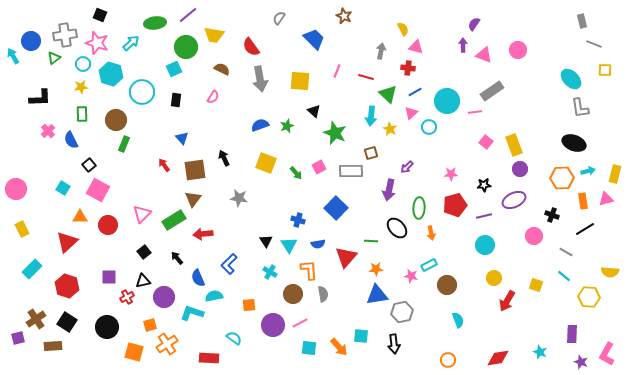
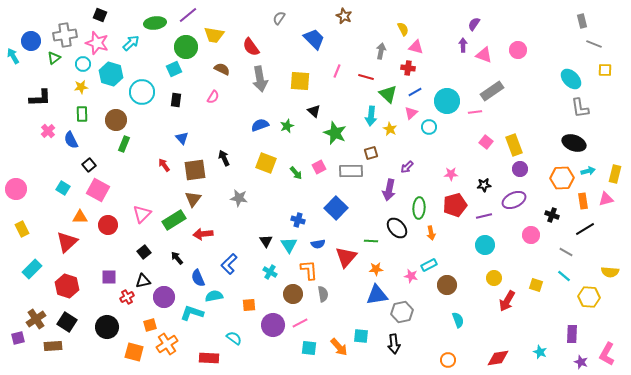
pink circle at (534, 236): moved 3 px left, 1 px up
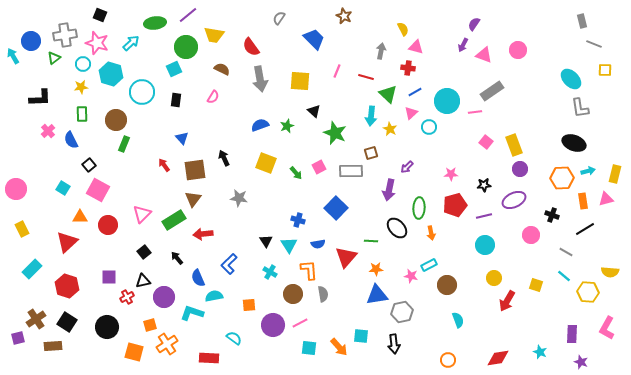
purple arrow at (463, 45): rotated 152 degrees counterclockwise
yellow hexagon at (589, 297): moved 1 px left, 5 px up
pink L-shape at (607, 354): moved 26 px up
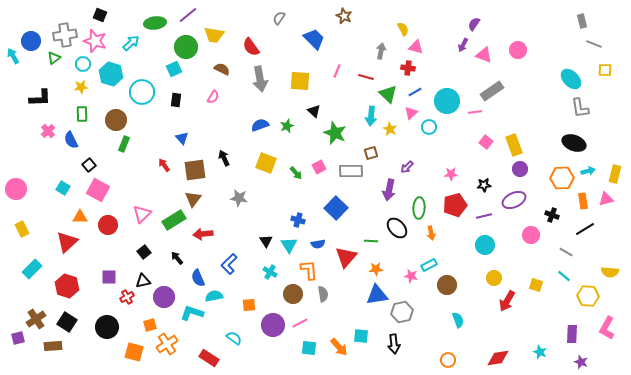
pink star at (97, 43): moved 2 px left, 2 px up
yellow hexagon at (588, 292): moved 4 px down
red rectangle at (209, 358): rotated 30 degrees clockwise
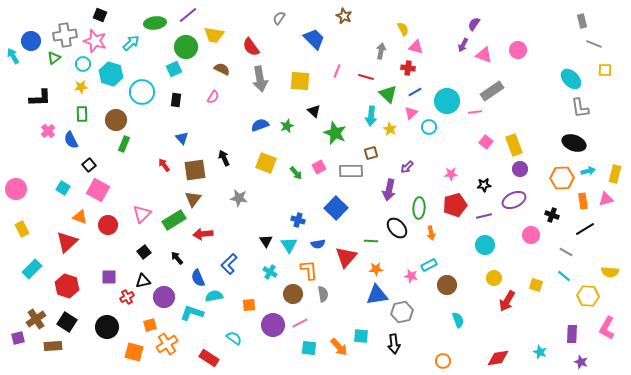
orange triangle at (80, 217): rotated 21 degrees clockwise
orange circle at (448, 360): moved 5 px left, 1 px down
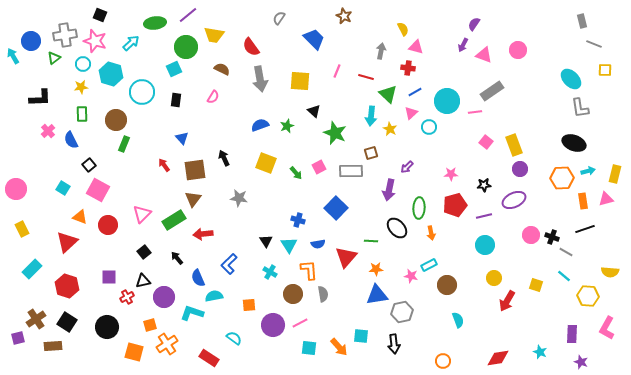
black cross at (552, 215): moved 22 px down
black line at (585, 229): rotated 12 degrees clockwise
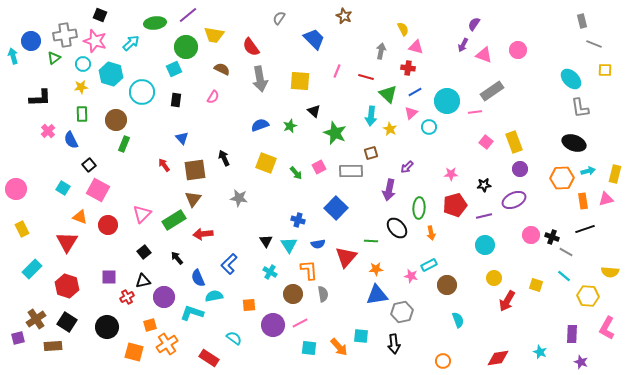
cyan arrow at (13, 56): rotated 14 degrees clockwise
green star at (287, 126): moved 3 px right
yellow rectangle at (514, 145): moved 3 px up
red triangle at (67, 242): rotated 15 degrees counterclockwise
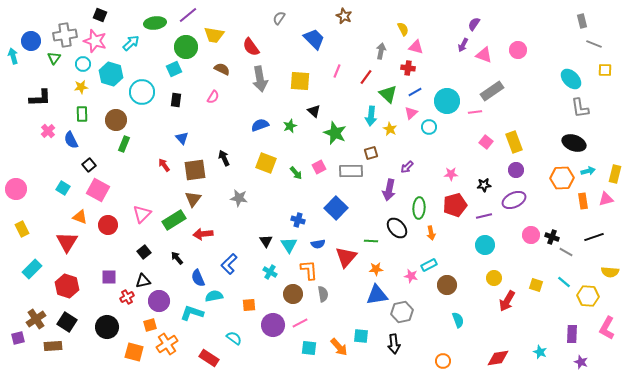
green triangle at (54, 58): rotated 16 degrees counterclockwise
red line at (366, 77): rotated 70 degrees counterclockwise
purple circle at (520, 169): moved 4 px left, 1 px down
black line at (585, 229): moved 9 px right, 8 px down
cyan line at (564, 276): moved 6 px down
purple circle at (164, 297): moved 5 px left, 4 px down
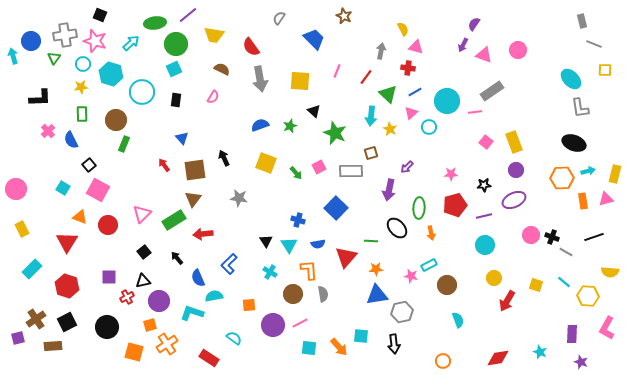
green circle at (186, 47): moved 10 px left, 3 px up
black square at (67, 322): rotated 30 degrees clockwise
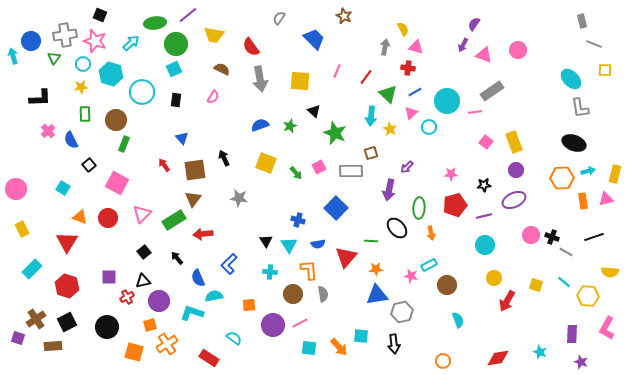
gray arrow at (381, 51): moved 4 px right, 4 px up
green rectangle at (82, 114): moved 3 px right
pink square at (98, 190): moved 19 px right, 7 px up
red circle at (108, 225): moved 7 px up
cyan cross at (270, 272): rotated 24 degrees counterclockwise
purple square at (18, 338): rotated 32 degrees clockwise
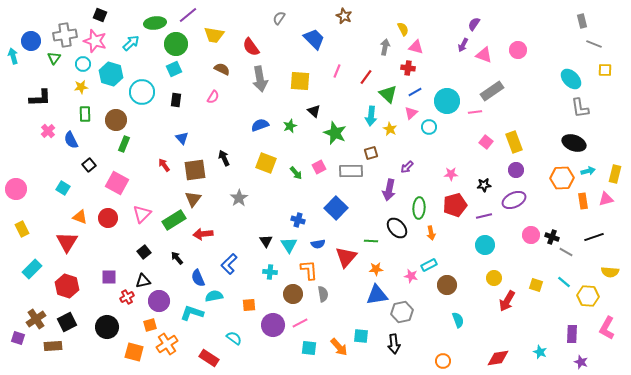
gray star at (239, 198): rotated 30 degrees clockwise
